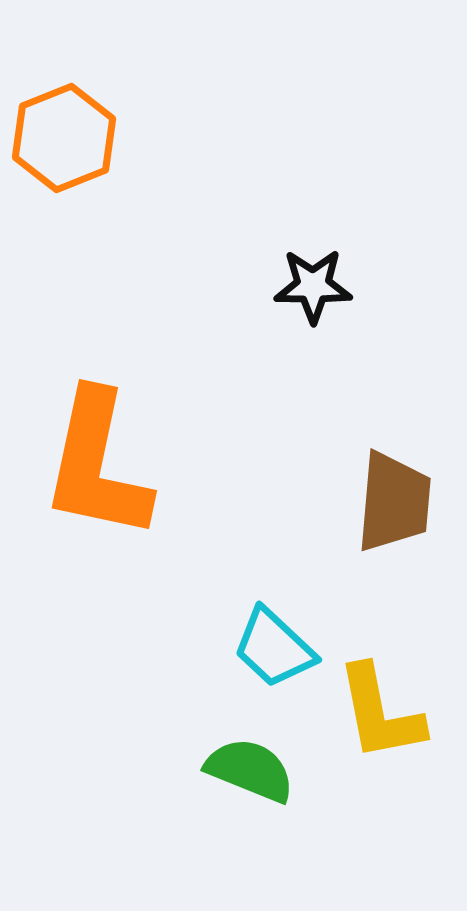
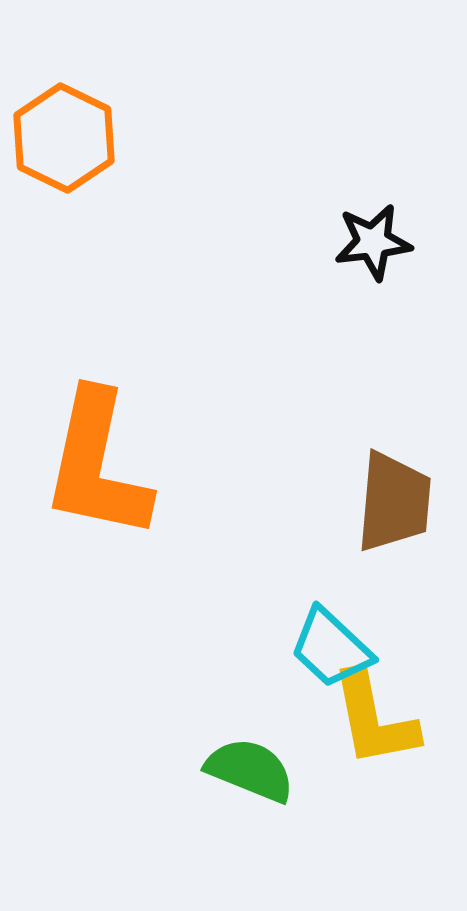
orange hexagon: rotated 12 degrees counterclockwise
black star: moved 60 px right, 44 px up; rotated 8 degrees counterclockwise
cyan trapezoid: moved 57 px right
yellow L-shape: moved 6 px left, 6 px down
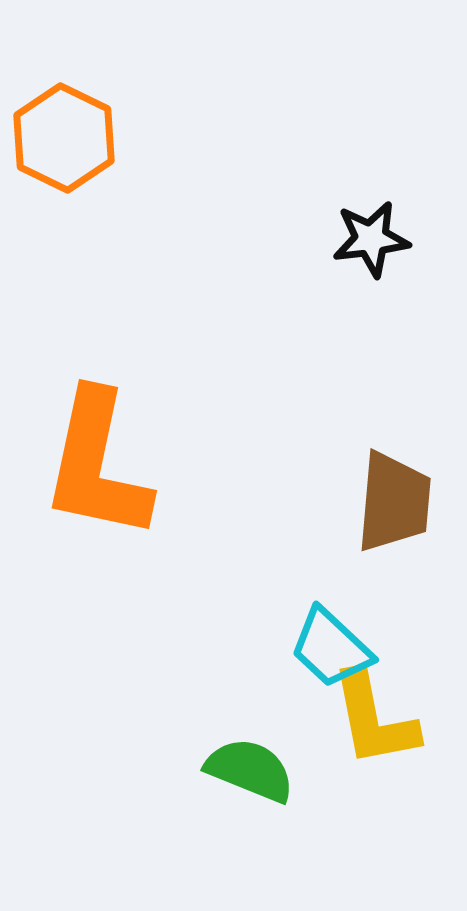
black star: moved 2 px left, 3 px up
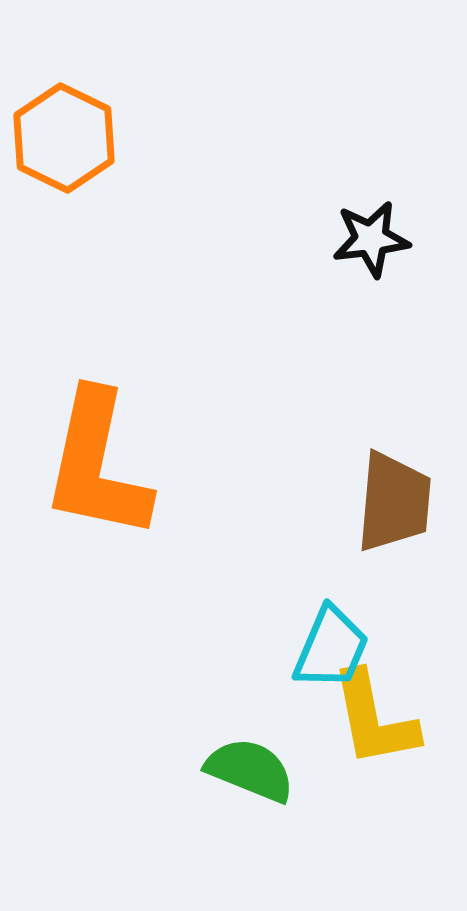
cyan trapezoid: rotated 110 degrees counterclockwise
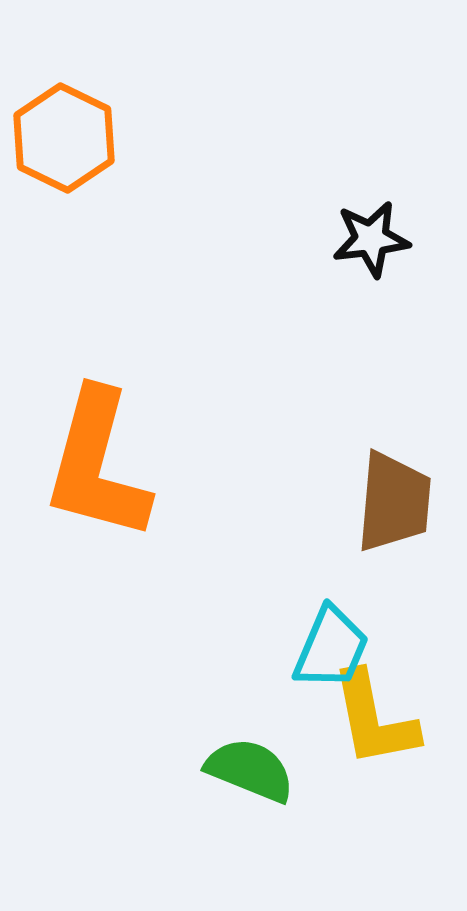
orange L-shape: rotated 3 degrees clockwise
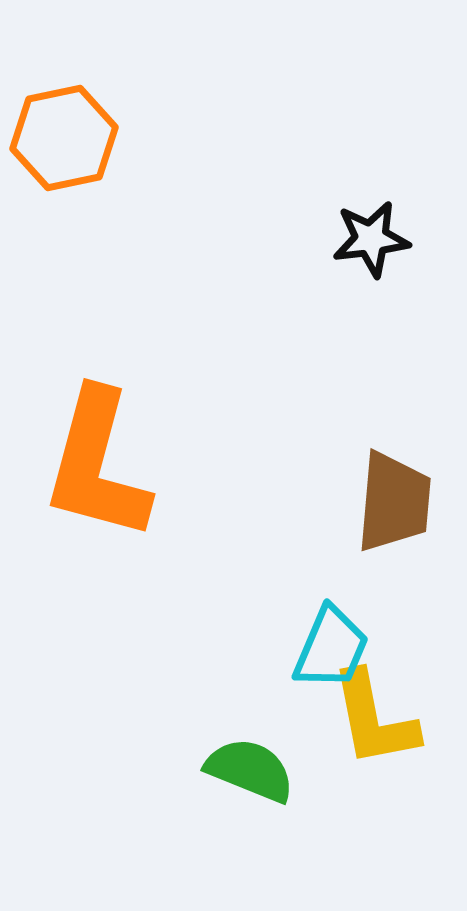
orange hexagon: rotated 22 degrees clockwise
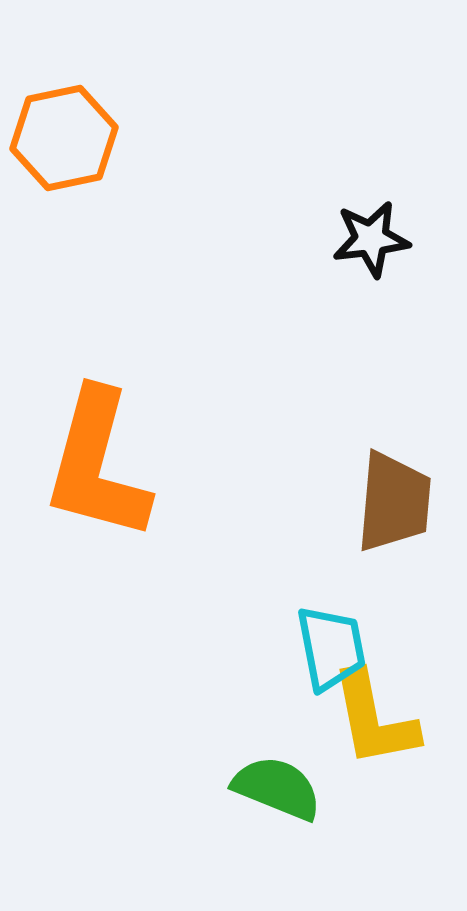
cyan trapezoid: rotated 34 degrees counterclockwise
green semicircle: moved 27 px right, 18 px down
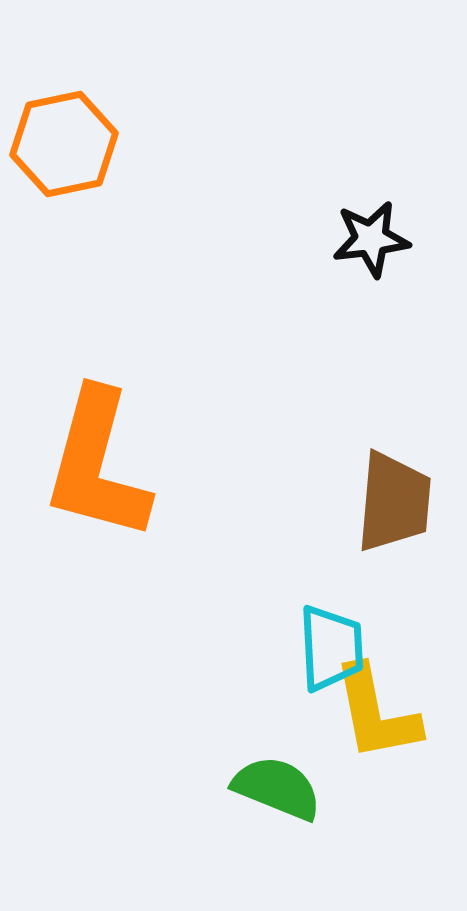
orange hexagon: moved 6 px down
cyan trapezoid: rotated 8 degrees clockwise
yellow L-shape: moved 2 px right, 6 px up
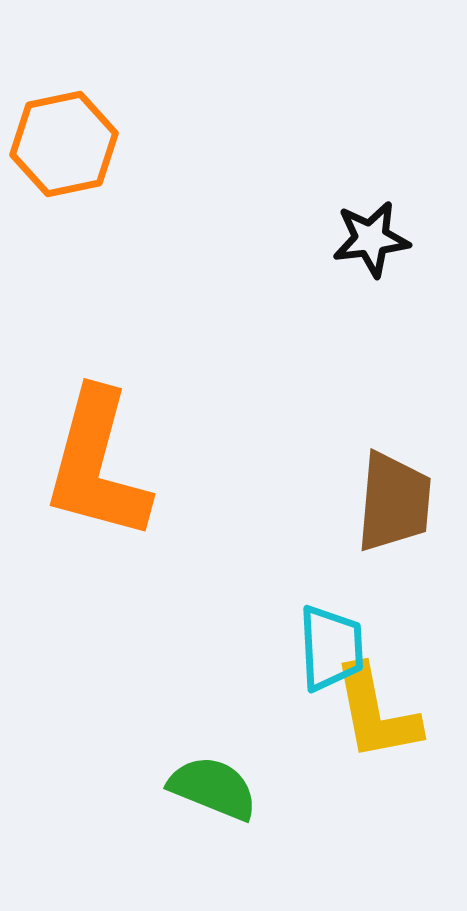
green semicircle: moved 64 px left
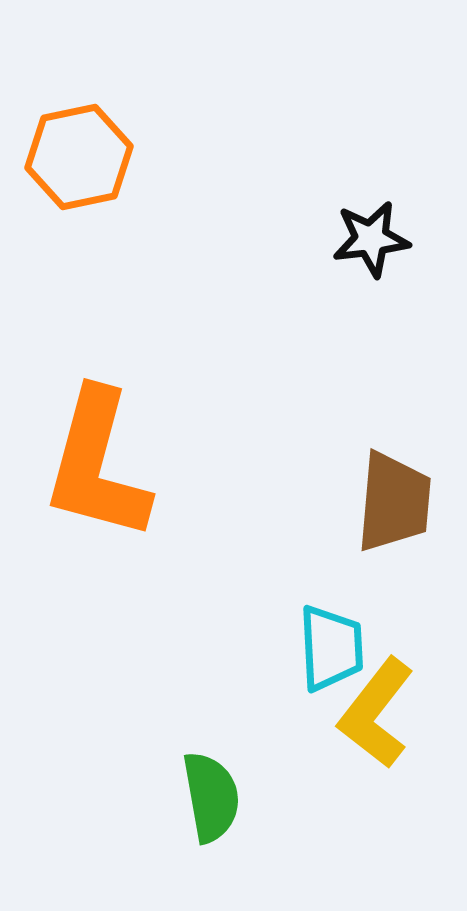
orange hexagon: moved 15 px right, 13 px down
yellow L-shape: rotated 49 degrees clockwise
green semicircle: moved 2 px left, 9 px down; rotated 58 degrees clockwise
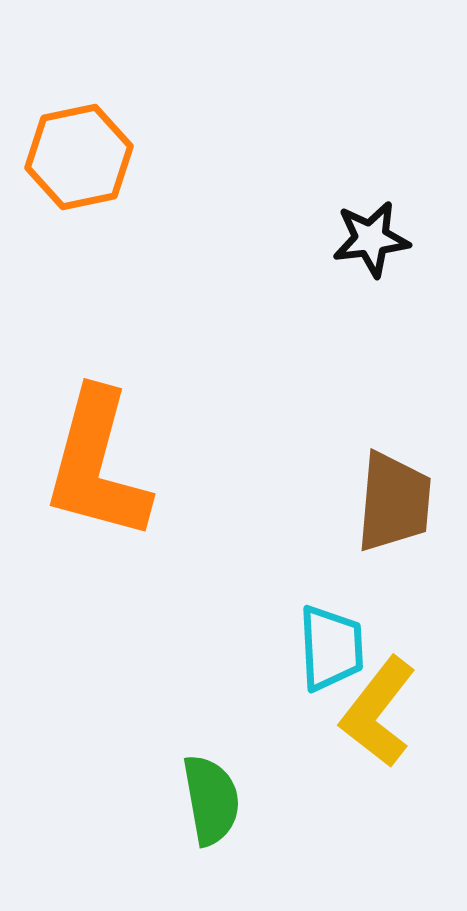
yellow L-shape: moved 2 px right, 1 px up
green semicircle: moved 3 px down
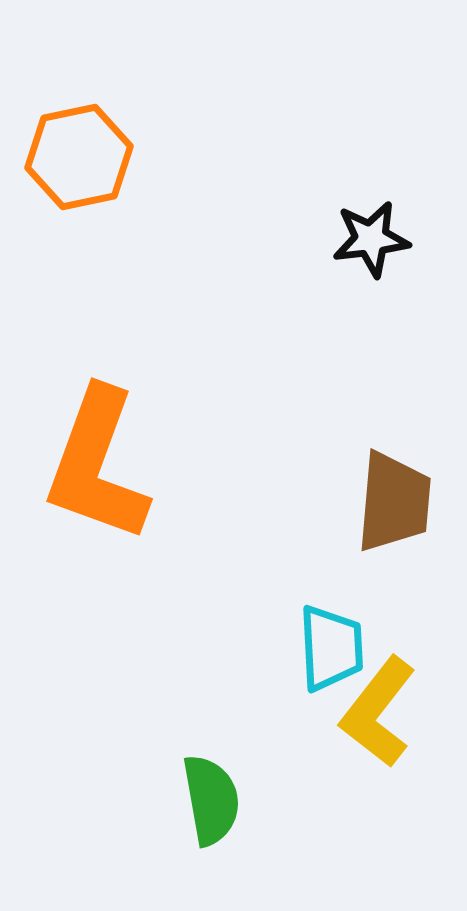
orange L-shape: rotated 5 degrees clockwise
